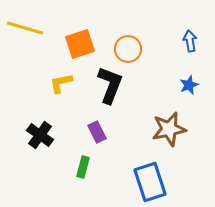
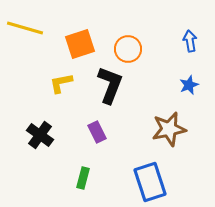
green rectangle: moved 11 px down
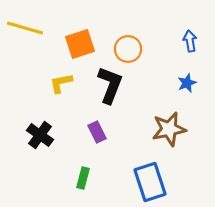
blue star: moved 2 px left, 2 px up
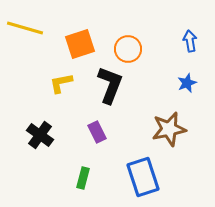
blue rectangle: moved 7 px left, 5 px up
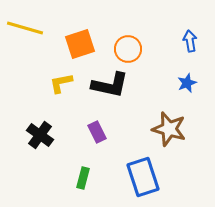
black L-shape: rotated 81 degrees clockwise
brown star: rotated 28 degrees clockwise
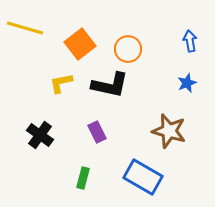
orange square: rotated 20 degrees counterclockwise
brown star: moved 2 px down
blue rectangle: rotated 42 degrees counterclockwise
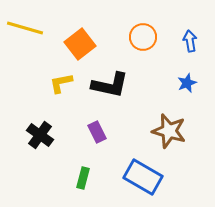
orange circle: moved 15 px right, 12 px up
